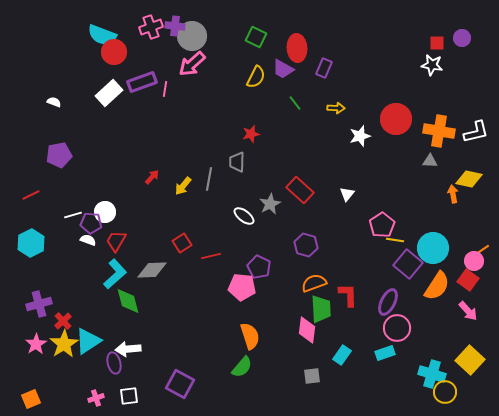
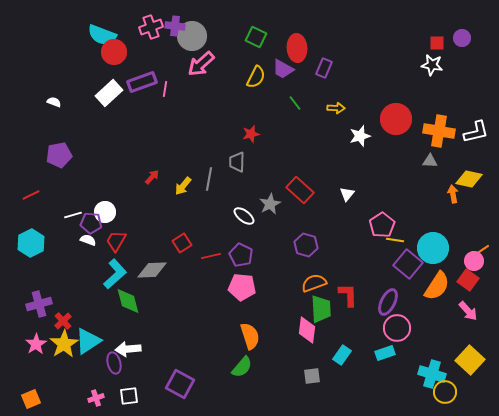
pink arrow at (192, 64): moved 9 px right
purple pentagon at (259, 267): moved 18 px left, 12 px up
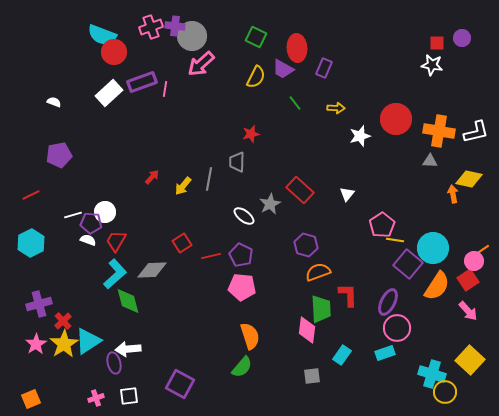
red square at (468, 280): rotated 20 degrees clockwise
orange semicircle at (314, 283): moved 4 px right, 11 px up
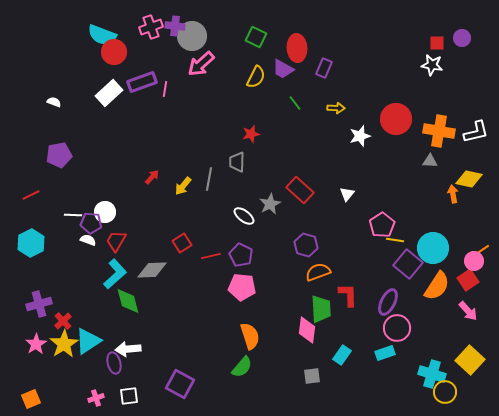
white line at (73, 215): rotated 18 degrees clockwise
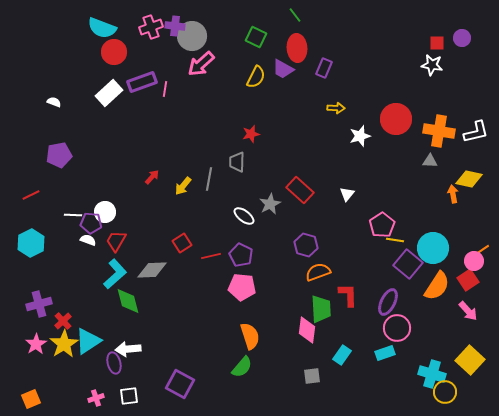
cyan semicircle at (102, 35): moved 7 px up
green line at (295, 103): moved 88 px up
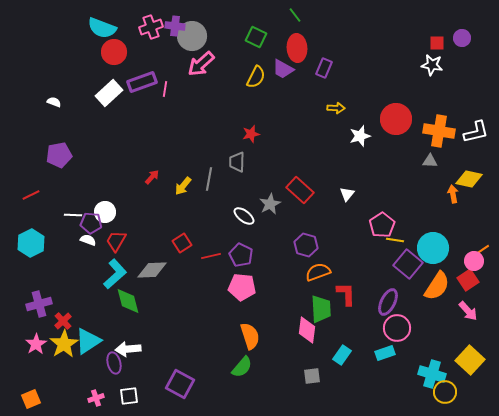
red L-shape at (348, 295): moved 2 px left, 1 px up
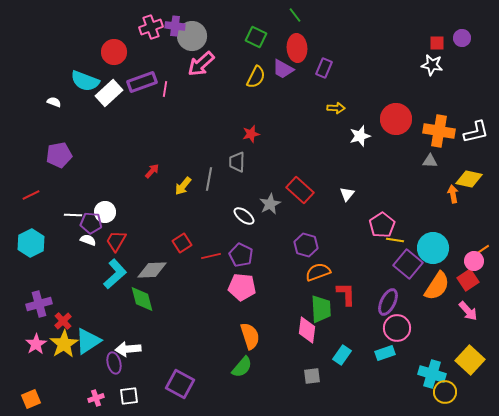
cyan semicircle at (102, 28): moved 17 px left, 53 px down
red arrow at (152, 177): moved 6 px up
green diamond at (128, 301): moved 14 px right, 2 px up
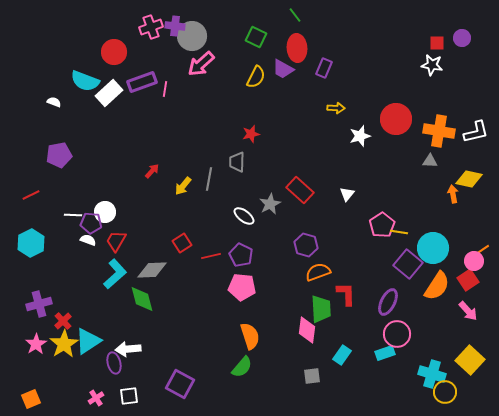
yellow line at (395, 240): moved 4 px right, 8 px up
pink circle at (397, 328): moved 6 px down
pink cross at (96, 398): rotated 14 degrees counterclockwise
